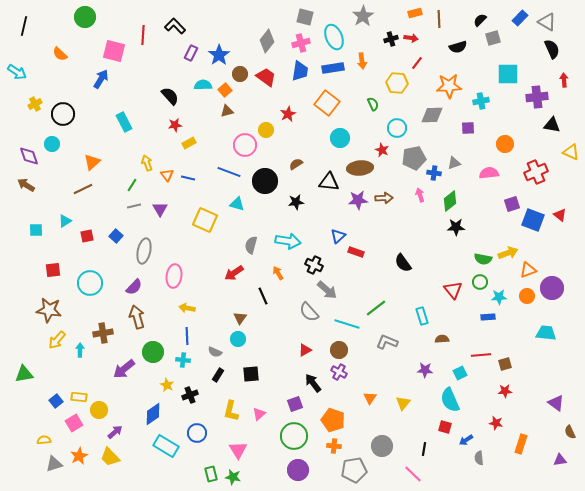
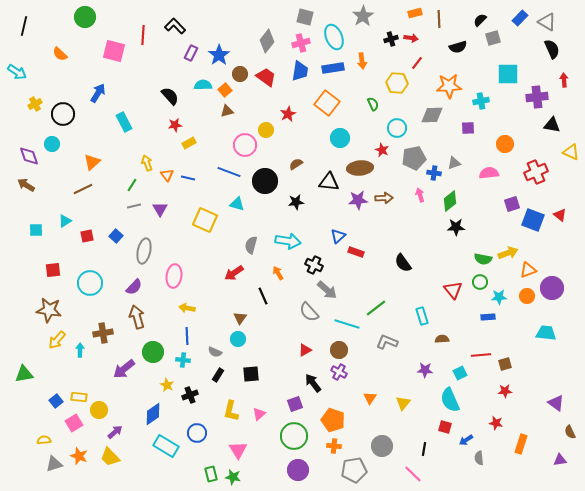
blue arrow at (101, 79): moved 3 px left, 14 px down
orange star at (79, 456): rotated 24 degrees counterclockwise
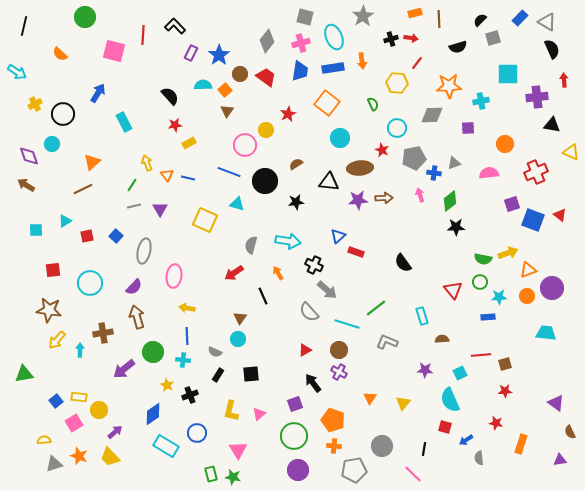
brown triangle at (227, 111): rotated 40 degrees counterclockwise
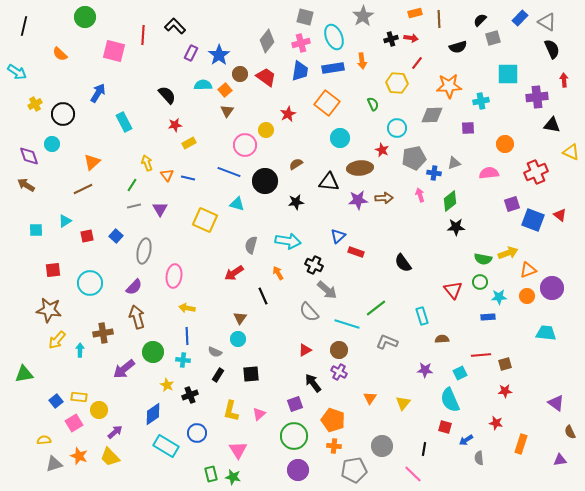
black semicircle at (170, 96): moved 3 px left, 1 px up
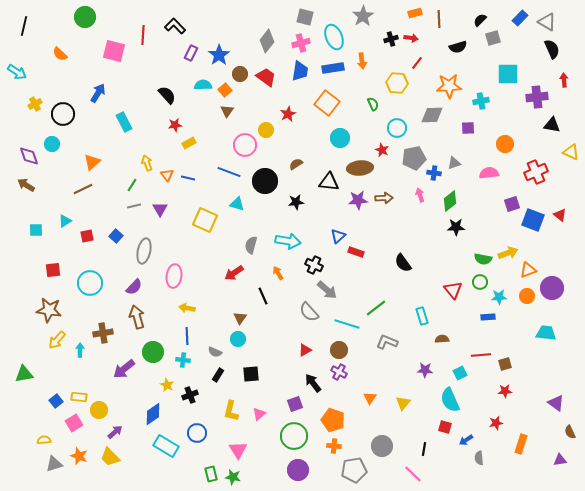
red star at (496, 423): rotated 24 degrees counterclockwise
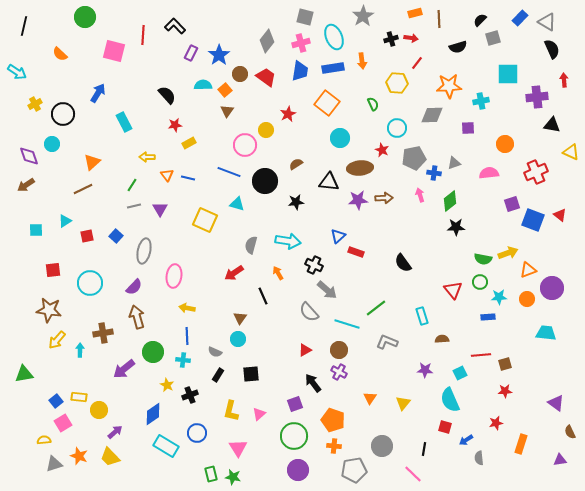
yellow arrow at (147, 163): moved 6 px up; rotated 70 degrees counterclockwise
brown arrow at (26, 185): rotated 66 degrees counterclockwise
orange circle at (527, 296): moved 3 px down
pink square at (74, 423): moved 11 px left
pink triangle at (238, 450): moved 2 px up
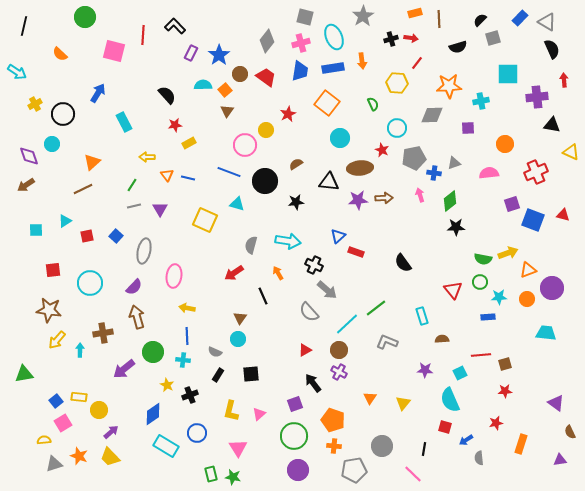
red triangle at (560, 215): moved 3 px right; rotated 24 degrees counterclockwise
cyan line at (347, 324): rotated 60 degrees counterclockwise
purple arrow at (115, 432): moved 4 px left
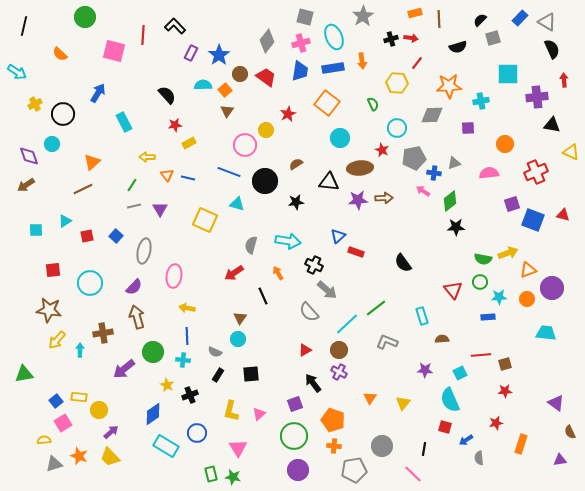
pink arrow at (420, 195): moved 3 px right, 4 px up; rotated 40 degrees counterclockwise
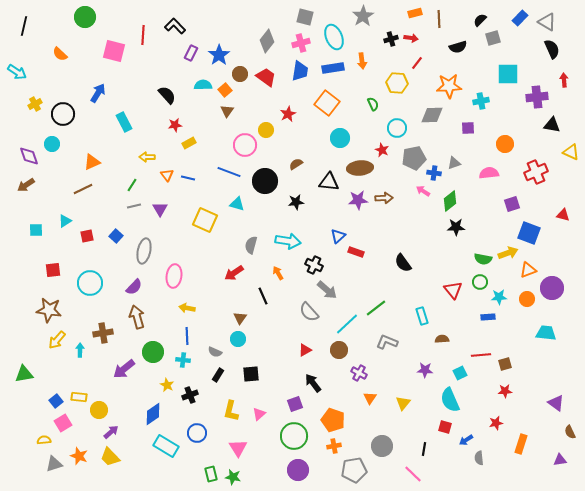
orange triangle at (92, 162): rotated 18 degrees clockwise
blue square at (533, 220): moved 4 px left, 13 px down
purple cross at (339, 372): moved 20 px right, 1 px down
orange cross at (334, 446): rotated 16 degrees counterclockwise
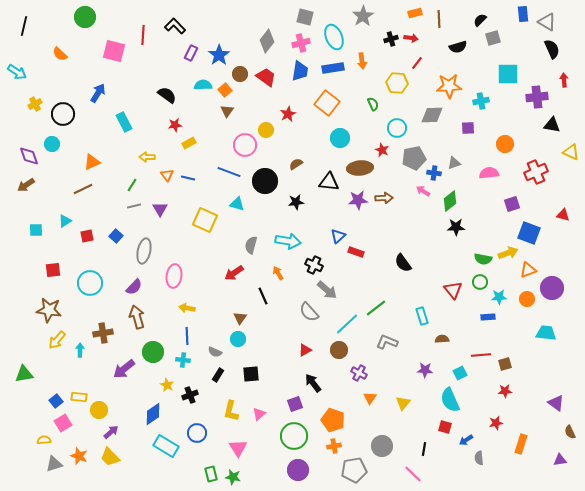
blue rectangle at (520, 18): moved 3 px right, 4 px up; rotated 49 degrees counterclockwise
black semicircle at (167, 95): rotated 12 degrees counterclockwise
